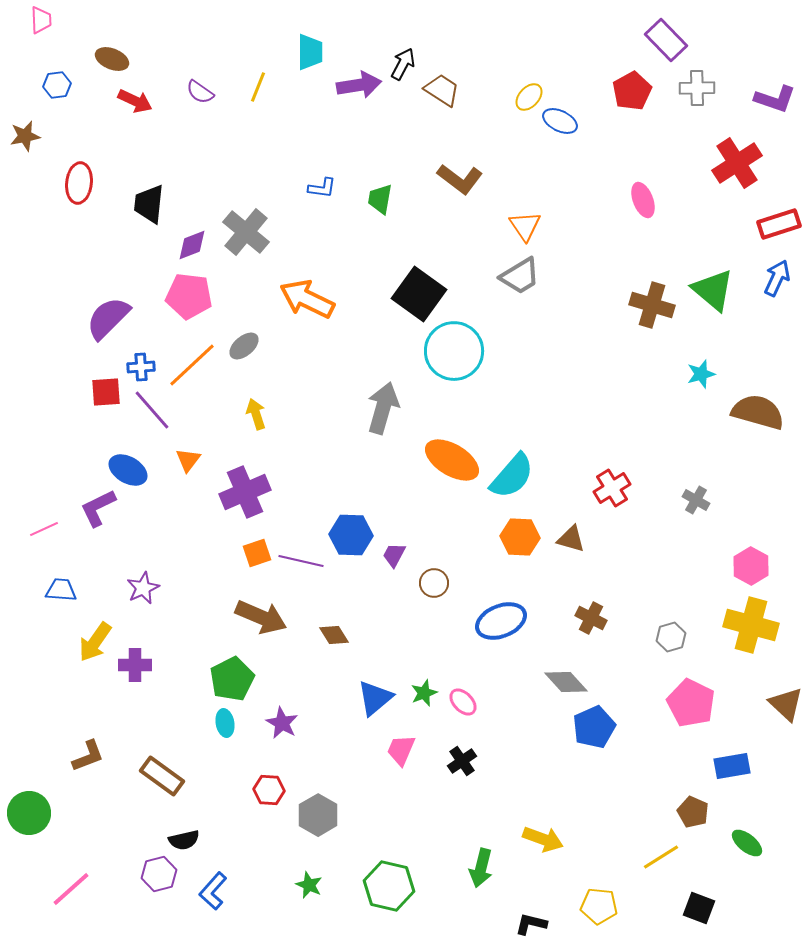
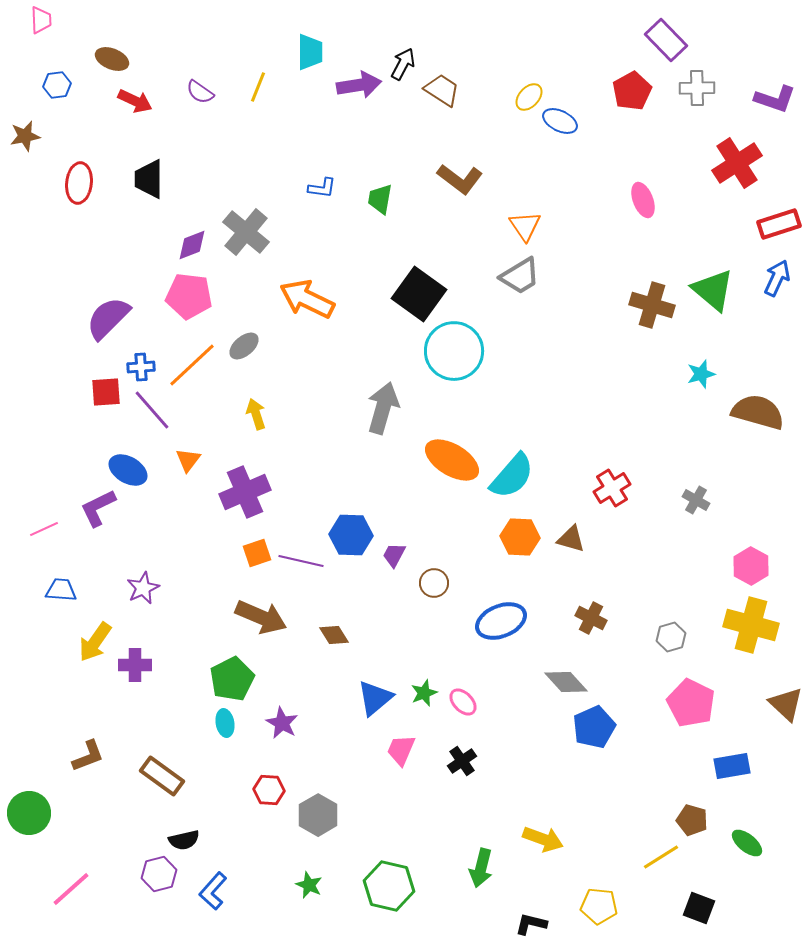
black trapezoid at (149, 204): moved 25 px up; rotated 6 degrees counterclockwise
brown pentagon at (693, 812): moved 1 px left, 8 px down; rotated 8 degrees counterclockwise
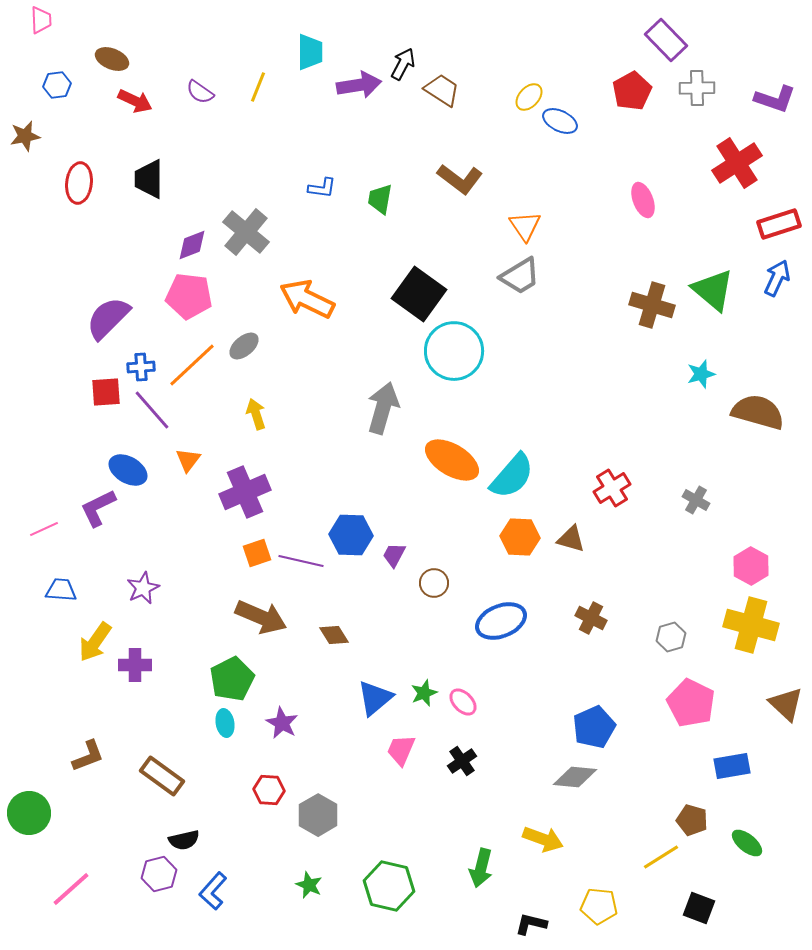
gray diamond at (566, 682): moved 9 px right, 95 px down; rotated 42 degrees counterclockwise
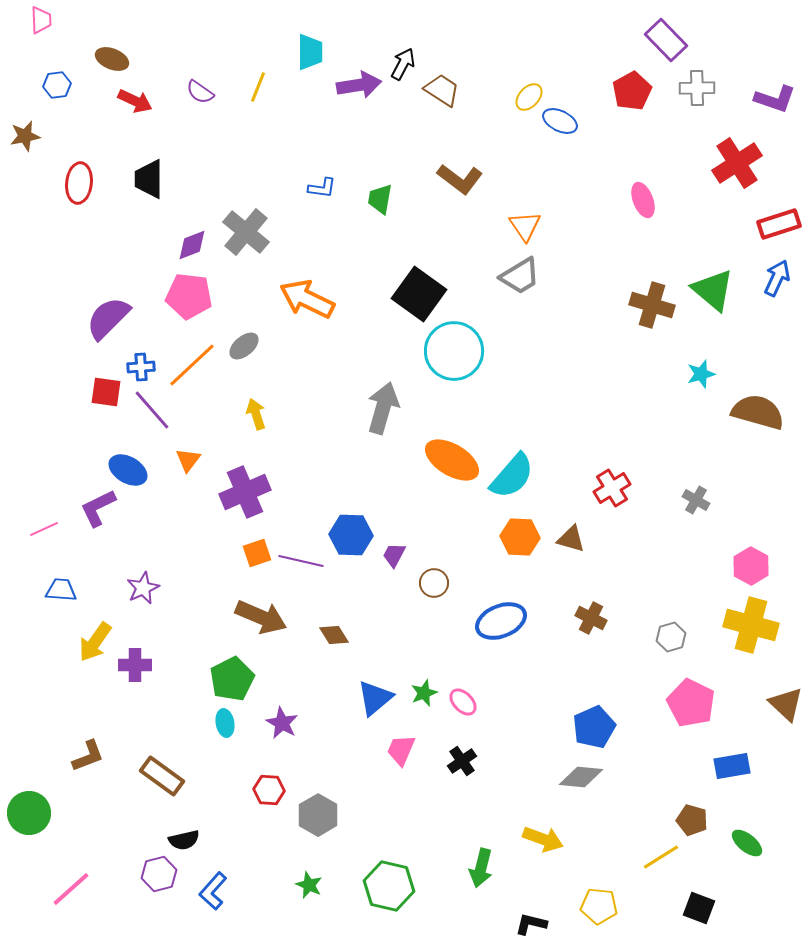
red square at (106, 392): rotated 12 degrees clockwise
gray diamond at (575, 777): moved 6 px right
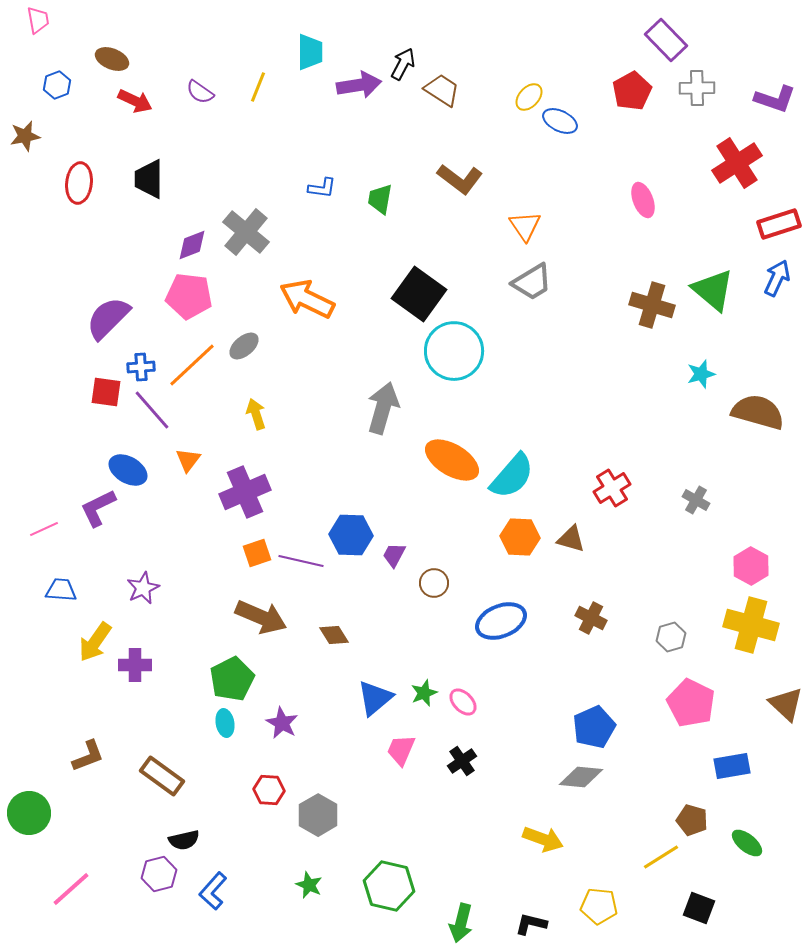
pink trapezoid at (41, 20): moved 3 px left; rotated 8 degrees counterclockwise
blue hexagon at (57, 85): rotated 12 degrees counterclockwise
gray trapezoid at (520, 276): moved 12 px right, 6 px down
green arrow at (481, 868): moved 20 px left, 55 px down
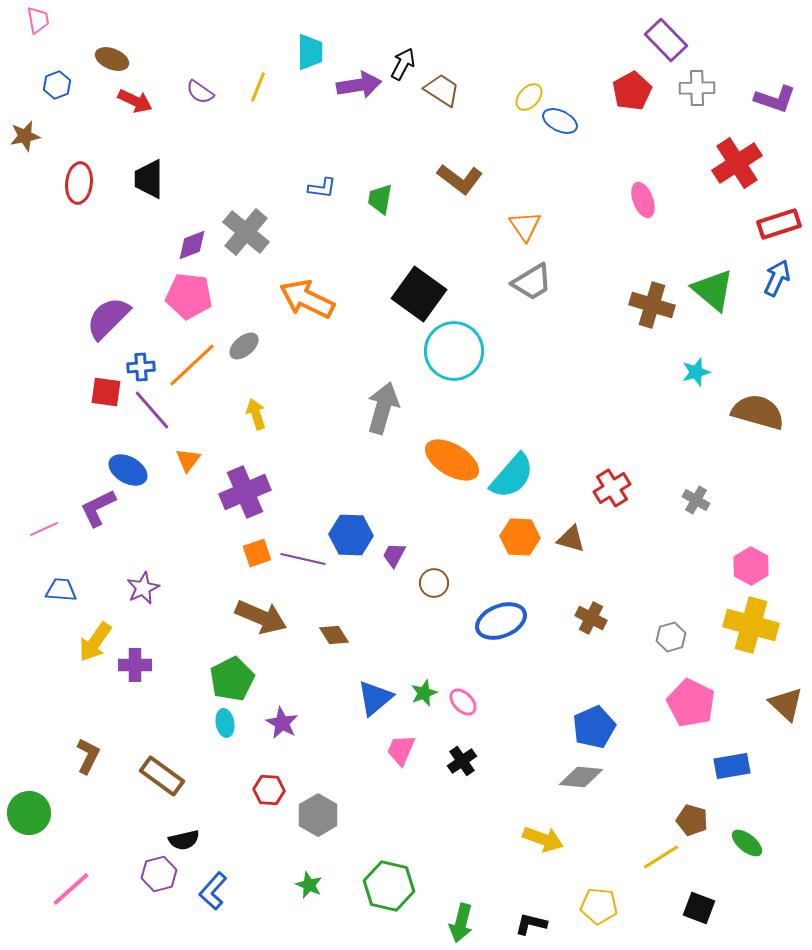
cyan star at (701, 374): moved 5 px left, 2 px up
purple line at (301, 561): moved 2 px right, 2 px up
brown L-shape at (88, 756): rotated 42 degrees counterclockwise
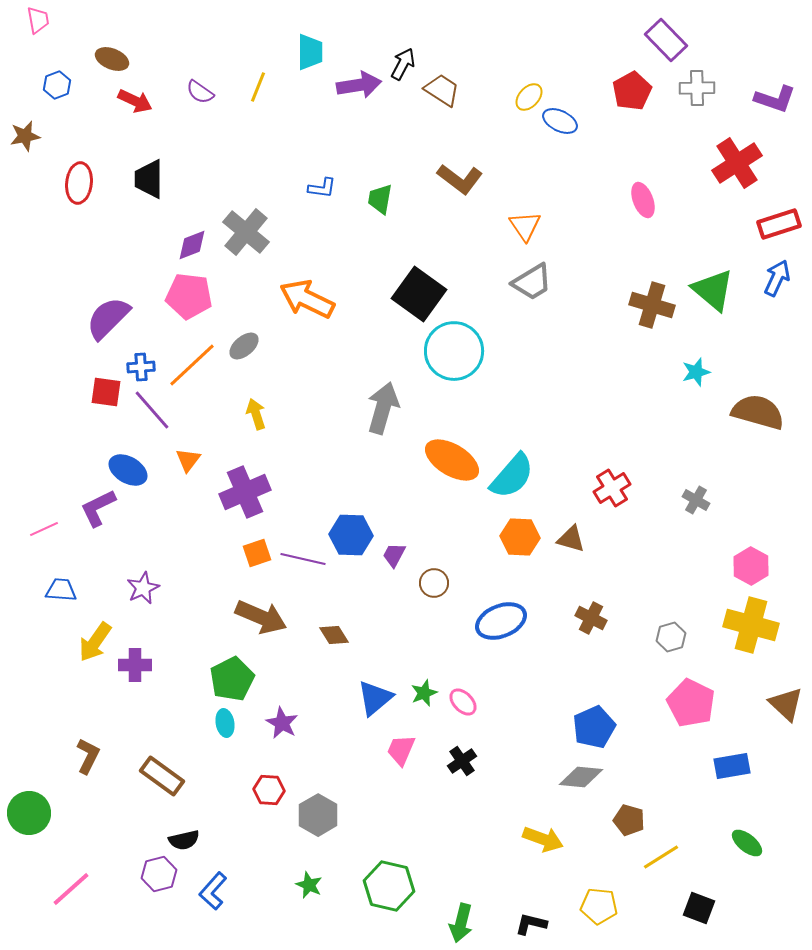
brown pentagon at (692, 820): moved 63 px left
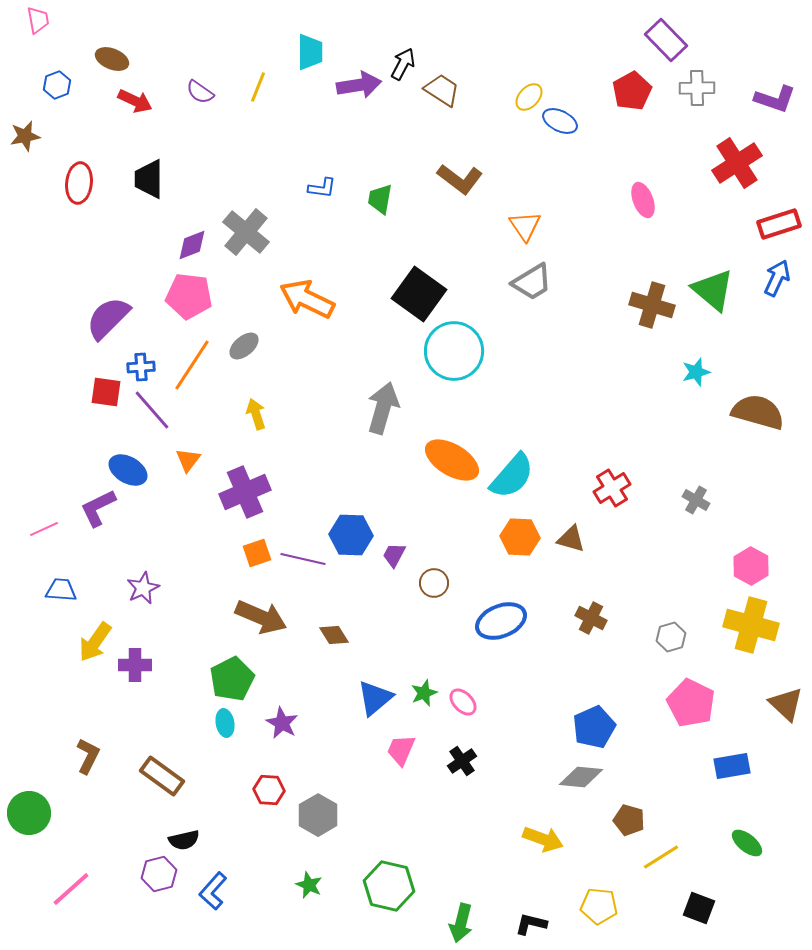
orange line at (192, 365): rotated 14 degrees counterclockwise
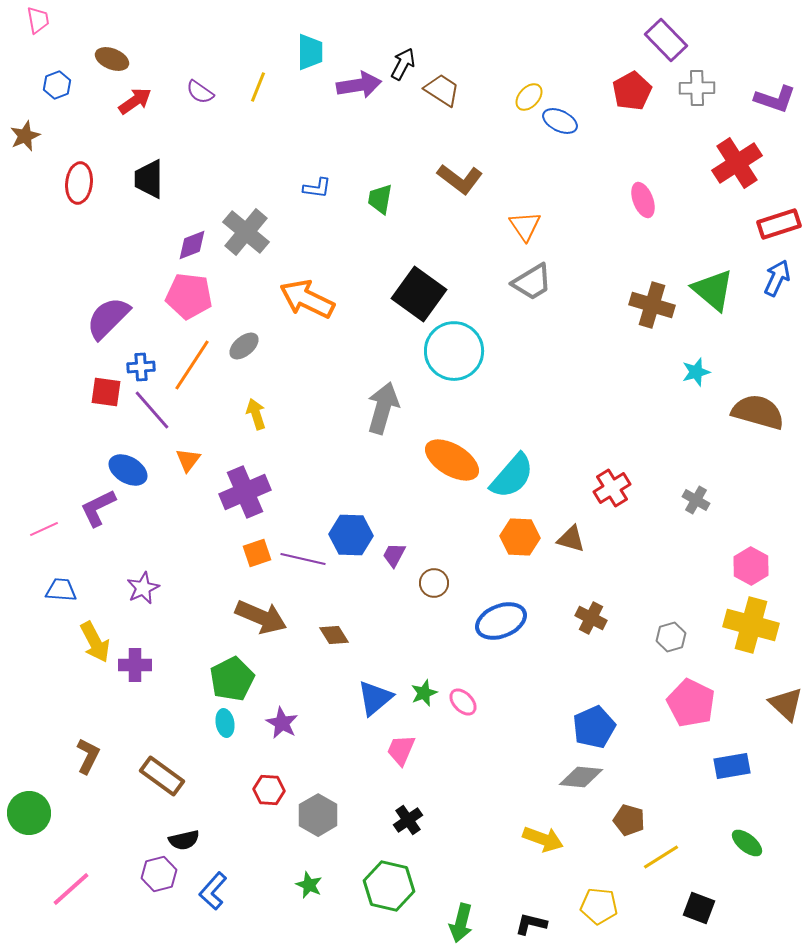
red arrow at (135, 101): rotated 60 degrees counterclockwise
brown star at (25, 136): rotated 12 degrees counterclockwise
blue L-shape at (322, 188): moved 5 px left
yellow arrow at (95, 642): rotated 63 degrees counterclockwise
black cross at (462, 761): moved 54 px left, 59 px down
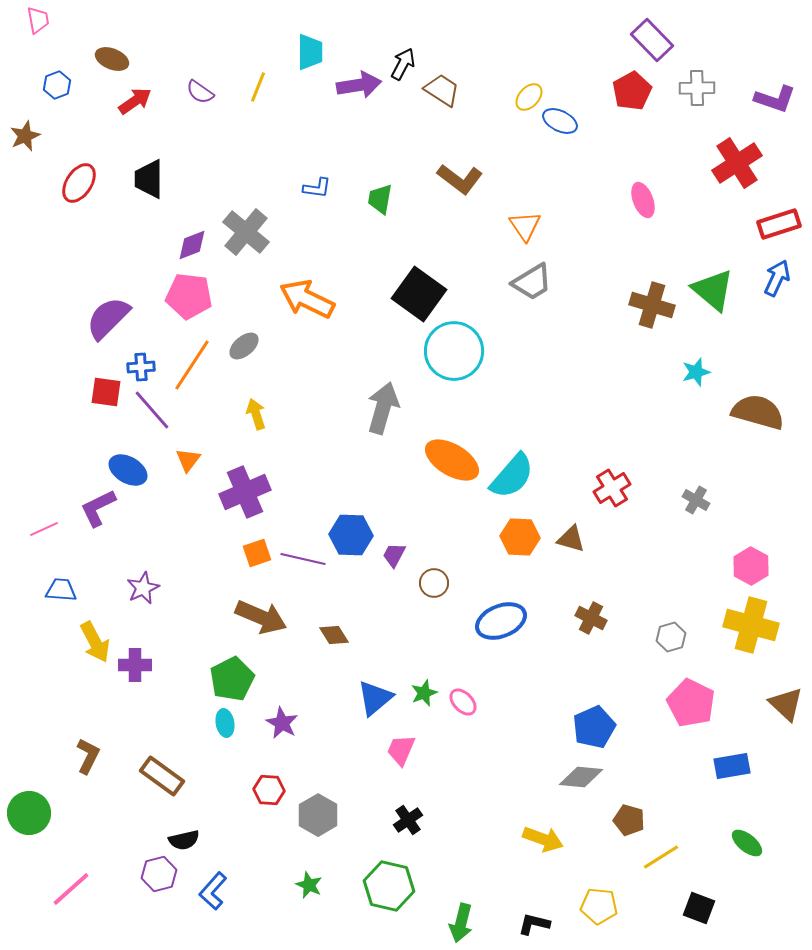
purple rectangle at (666, 40): moved 14 px left
red ellipse at (79, 183): rotated 27 degrees clockwise
black L-shape at (531, 924): moved 3 px right
